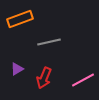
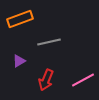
purple triangle: moved 2 px right, 8 px up
red arrow: moved 2 px right, 2 px down
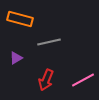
orange rectangle: rotated 35 degrees clockwise
purple triangle: moved 3 px left, 3 px up
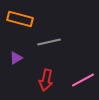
red arrow: rotated 10 degrees counterclockwise
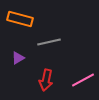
purple triangle: moved 2 px right
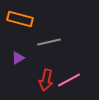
pink line: moved 14 px left
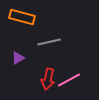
orange rectangle: moved 2 px right, 2 px up
red arrow: moved 2 px right, 1 px up
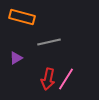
purple triangle: moved 2 px left
pink line: moved 3 px left, 1 px up; rotated 30 degrees counterclockwise
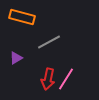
gray line: rotated 15 degrees counterclockwise
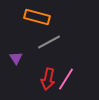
orange rectangle: moved 15 px right
purple triangle: rotated 32 degrees counterclockwise
